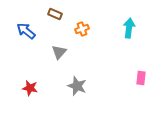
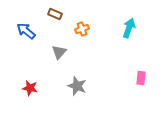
cyan arrow: rotated 12 degrees clockwise
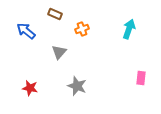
cyan arrow: moved 1 px down
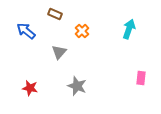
orange cross: moved 2 px down; rotated 24 degrees counterclockwise
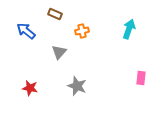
orange cross: rotated 32 degrees clockwise
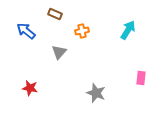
cyan arrow: moved 1 px left, 1 px down; rotated 12 degrees clockwise
gray star: moved 19 px right, 7 px down
